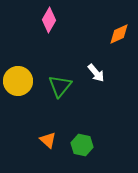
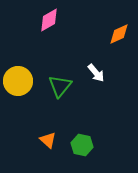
pink diamond: rotated 30 degrees clockwise
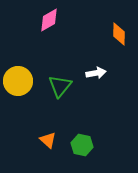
orange diamond: rotated 65 degrees counterclockwise
white arrow: rotated 60 degrees counterclockwise
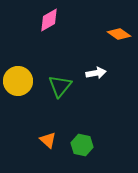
orange diamond: rotated 55 degrees counterclockwise
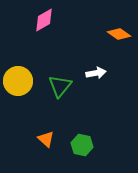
pink diamond: moved 5 px left
orange triangle: moved 2 px left, 1 px up
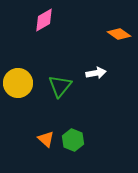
yellow circle: moved 2 px down
green hexagon: moved 9 px left, 5 px up; rotated 10 degrees clockwise
